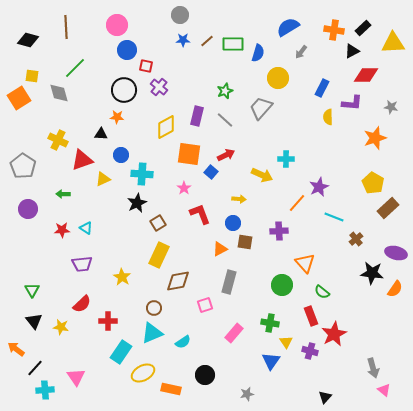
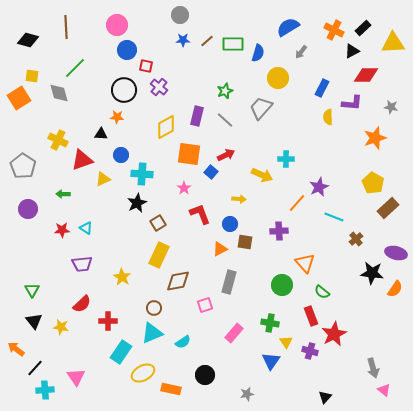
orange cross at (334, 30): rotated 18 degrees clockwise
blue circle at (233, 223): moved 3 px left, 1 px down
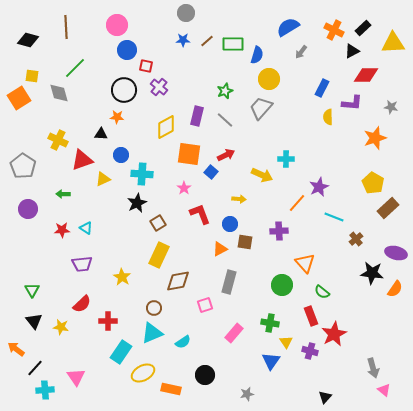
gray circle at (180, 15): moved 6 px right, 2 px up
blue semicircle at (258, 53): moved 1 px left, 2 px down
yellow circle at (278, 78): moved 9 px left, 1 px down
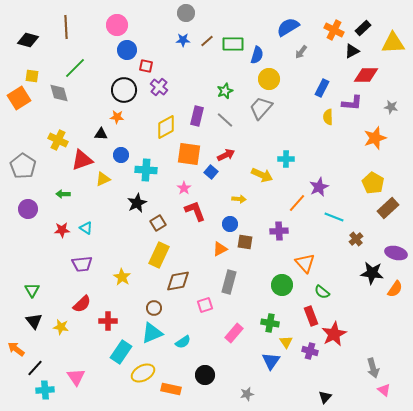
cyan cross at (142, 174): moved 4 px right, 4 px up
red L-shape at (200, 214): moved 5 px left, 3 px up
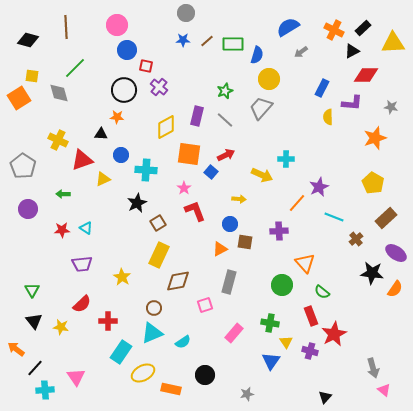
gray arrow at (301, 52): rotated 16 degrees clockwise
brown rectangle at (388, 208): moved 2 px left, 10 px down
purple ellipse at (396, 253): rotated 20 degrees clockwise
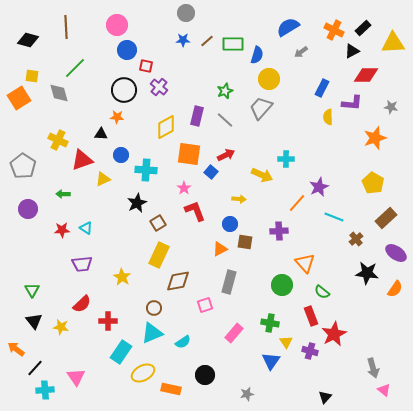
black star at (372, 273): moved 5 px left
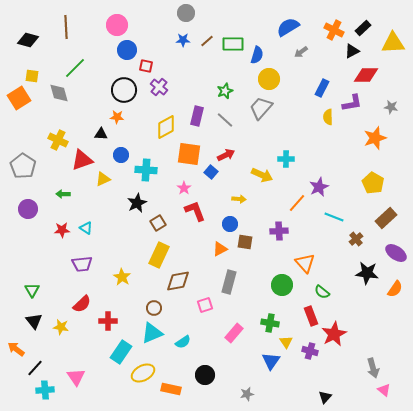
purple L-shape at (352, 103): rotated 15 degrees counterclockwise
